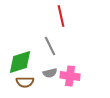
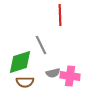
red line: moved 1 px left, 1 px up; rotated 10 degrees clockwise
gray line: moved 9 px left, 1 px up
gray semicircle: moved 3 px right
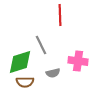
pink cross: moved 8 px right, 15 px up
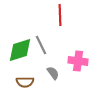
green diamond: moved 12 px up
gray semicircle: rotated 112 degrees counterclockwise
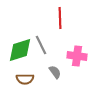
red line: moved 3 px down
pink cross: moved 1 px left, 5 px up
gray semicircle: moved 2 px right, 1 px up
brown semicircle: moved 3 px up
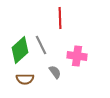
green diamond: rotated 24 degrees counterclockwise
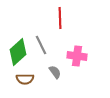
green diamond: moved 2 px left, 2 px down
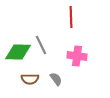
red line: moved 11 px right, 1 px up
green diamond: rotated 44 degrees clockwise
gray semicircle: moved 1 px right, 7 px down
brown semicircle: moved 5 px right
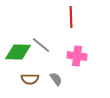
gray line: rotated 24 degrees counterclockwise
